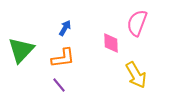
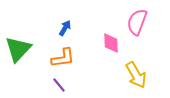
pink semicircle: moved 1 px up
green triangle: moved 3 px left, 1 px up
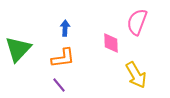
blue arrow: rotated 28 degrees counterclockwise
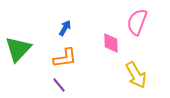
blue arrow: rotated 28 degrees clockwise
orange L-shape: moved 2 px right
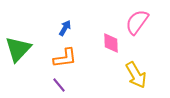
pink semicircle: rotated 16 degrees clockwise
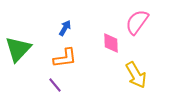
purple line: moved 4 px left
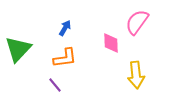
yellow arrow: rotated 24 degrees clockwise
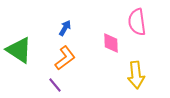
pink semicircle: rotated 44 degrees counterclockwise
green triangle: moved 1 px right, 1 px down; rotated 40 degrees counterclockwise
orange L-shape: rotated 30 degrees counterclockwise
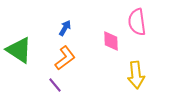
pink diamond: moved 2 px up
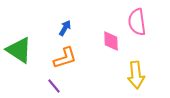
orange L-shape: rotated 20 degrees clockwise
purple line: moved 1 px left, 1 px down
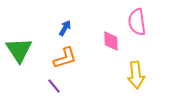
green triangle: rotated 24 degrees clockwise
